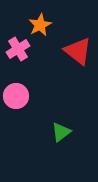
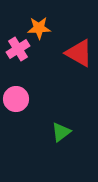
orange star: moved 1 px left, 3 px down; rotated 25 degrees clockwise
red triangle: moved 1 px right, 2 px down; rotated 8 degrees counterclockwise
pink circle: moved 3 px down
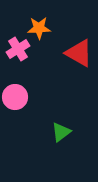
pink circle: moved 1 px left, 2 px up
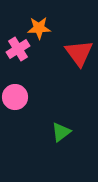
red triangle: rotated 24 degrees clockwise
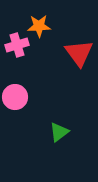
orange star: moved 2 px up
pink cross: moved 1 px left, 4 px up; rotated 15 degrees clockwise
green triangle: moved 2 px left
